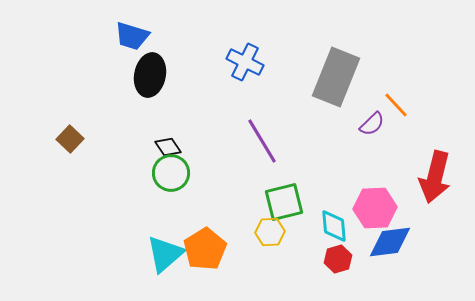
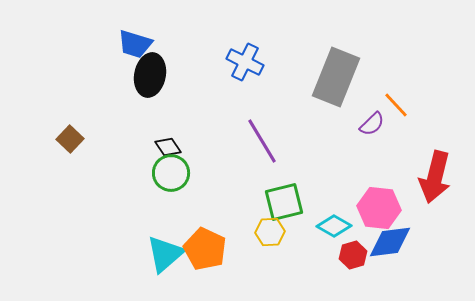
blue trapezoid: moved 3 px right, 8 px down
pink hexagon: moved 4 px right; rotated 9 degrees clockwise
cyan diamond: rotated 56 degrees counterclockwise
orange pentagon: rotated 15 degrees counterclockwise
red hexagon: moved 15 px right, 4 px up
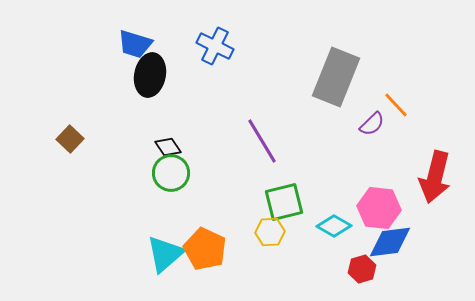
blue cross: moved 30 px left, 16 px up
red hexagon: moved 9 px right, 14 px down
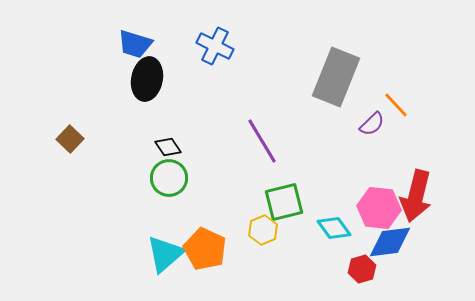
black ellipse: moved 3 px left, 4 px down
green circle: moved 2 px left, 5 px down
red arrow: moved 19 px left, 19 px down
cyan diamond: moved 2 px down; rotated 24 degrees clockwise
yellow hexagon: moved 7 px left, 2 px up; rotated 20 degrees counterclockwise
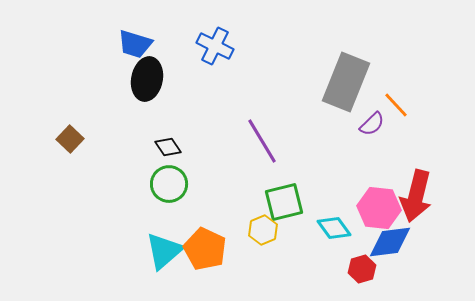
gray rectangle: moved 10 px right, 5 px down
green circle: moved 6 px down
cyan triangle: moved 1 px left, 3 px up
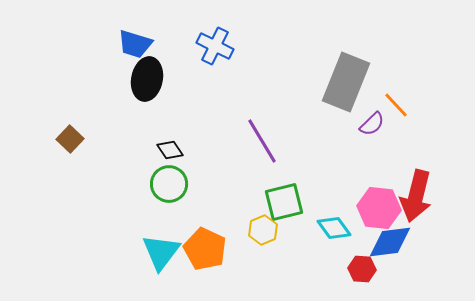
black diamond: moved 2 px right, 3 px down
cyan triangle: moved 3 px left, 1 px down; rotated 12 degrees counterclockwise
red hexagon: rotated 20 degrees clockwise
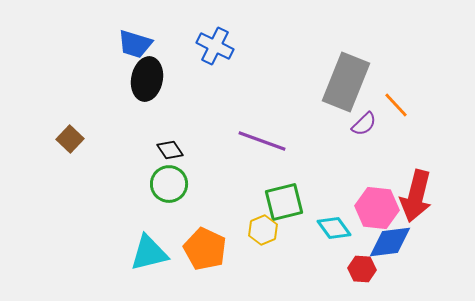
purple semicircle: moved 8 px left
purple line: rotated 39 degrees counterclockwise
pink hexagon: moved 2 px left
cyan triangle: moved 12 px left, 1 px down; rotated 39 degrees clockwise
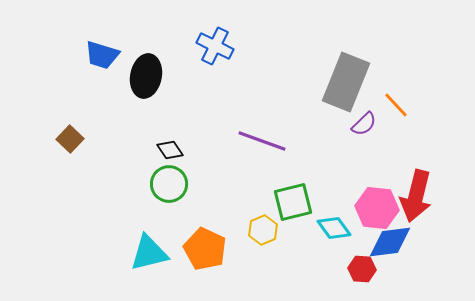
blue trapezoid: moved 33 px left, 11 px down
black ellipse: moved 1 px left, 3 px up
green square: moved 9 px right
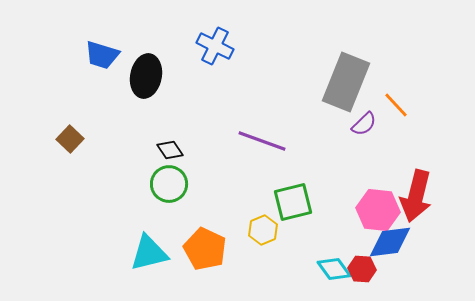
pink hexagon: moved 1 px right, 2 px down
cyan diamond: moved 41 px down
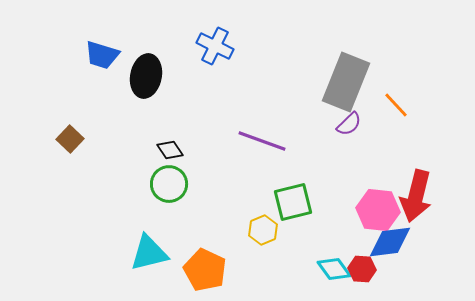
purple semicircle: moved 15 px left
orange pentagon: moved 21 px down
